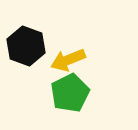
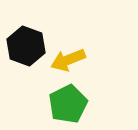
green pentagon: moved 2 px left, 11 px down
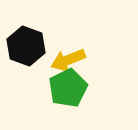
green pentagon: moved 16 px up
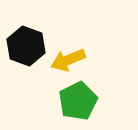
green pentagon: moved 10 px right, 13 px down
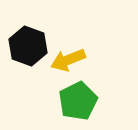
black hexagon: moved 2 px right
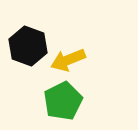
green pentagon: moved 15 px left
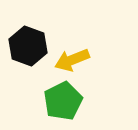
yellow arrow: moved 4 px right
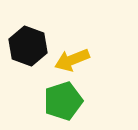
green pentagon: rotated 9 degrees clockwise
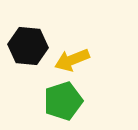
black hexagon: rotated 15 degrees counterclockwise
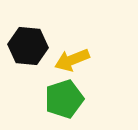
green pentagon: moved 1 px right, 2 px up
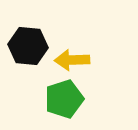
yellow arrow: rotated 20 degrees clockwise
